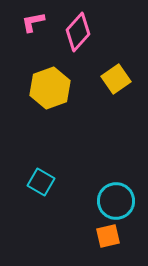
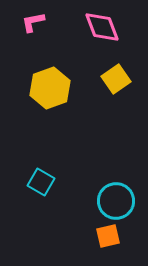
pink diamond: moved 24 px right, 5 px up; rotated 63 degrees counterclockwise
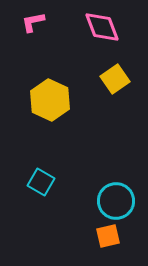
yellow square: moved 1 px left
yellow hexagon: moved 12 px down; rotated 15 degrees counterclockwise
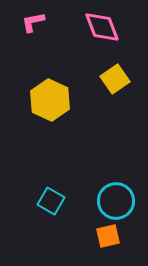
cyan square: moved 10 px right, 19 px down
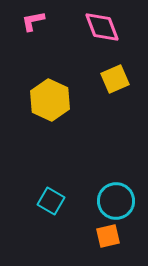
pink L-shape: moved 1 px up
yellow square: rotated 12 degrees clockwise
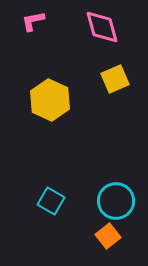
pink diamond: rotated 6 degrees clockwise
orange square: rotated 25 degrees counterclockwise
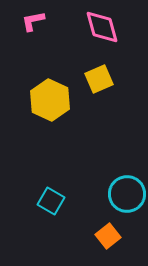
yellow square: moved 16 px left
cyan circle: moved 11 px right, 7 px up
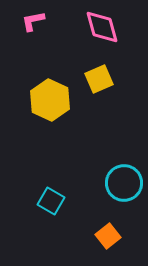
cyan circle: moved 3 px left, 11 px up
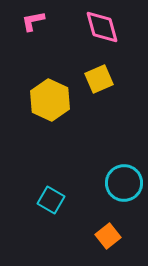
cyan square: moved 1 px up
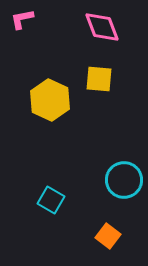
pink L-shape: moved 11 px left, 2 px up
pink diamond: rotated 6 degrees counterclockwise
yellow square: rotated 28 degrees clockwise
cyan circle: moved 3 px up
orange square: rotated 15 degrees counterclockwise
